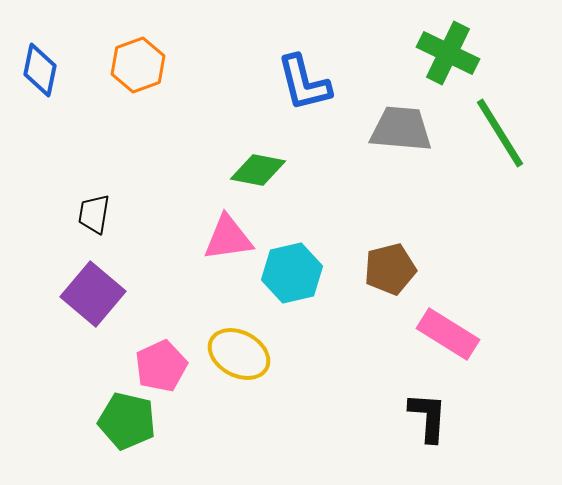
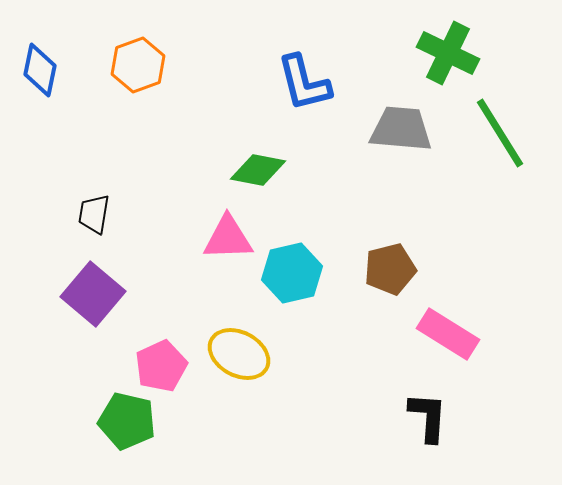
pink triangle: rotated 6 degrees clockwise
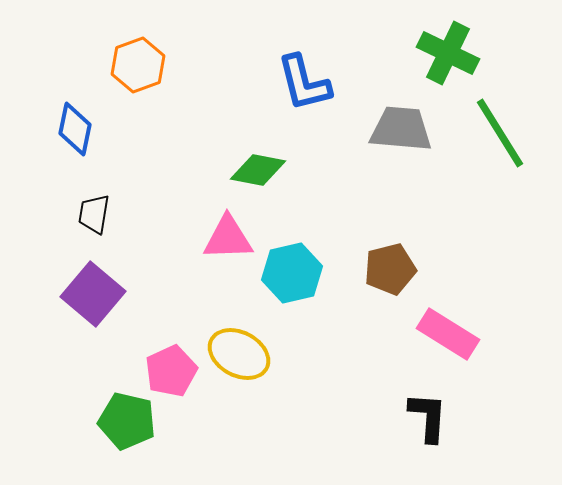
blue diamond: moved 35 px right, 59 px down
pink pentagon: moved 10 px right, 5 px down
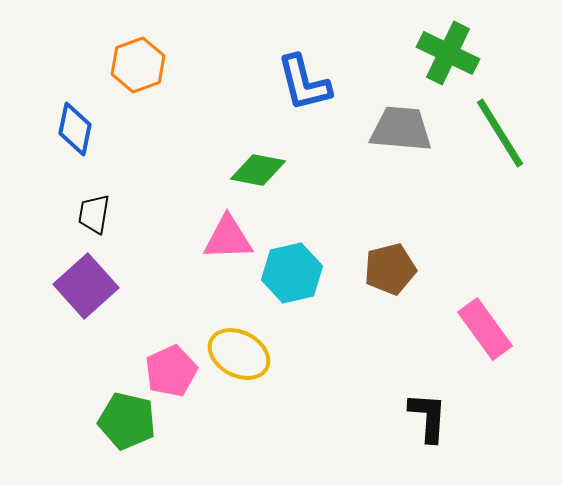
purple square: moved 7 px left, 8 px up; rotated 8 degrees clockwise
pink rectangle: moved 37 px right, 5 px up; rotated 22 degrees clockwise
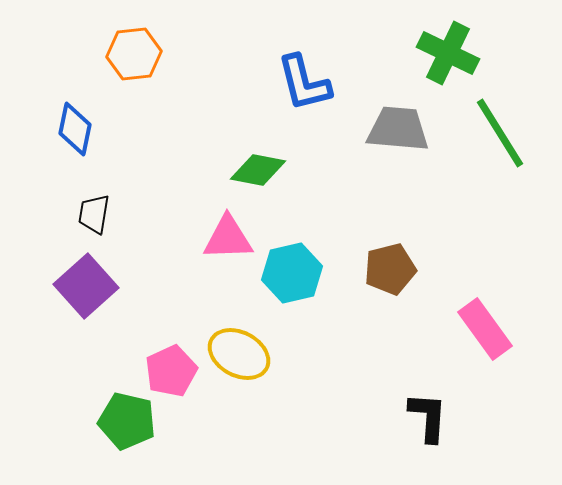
orange hexagon: moved 4 px left, 11 px up; rotated 14 degrees clockwise
gray trapezoid: moved 3 px left
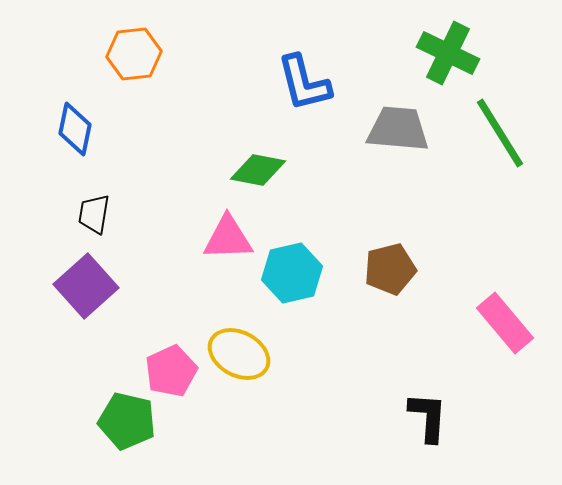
pink rectangle: moved 20 px right, 6 px up; rotated 4 degrees counterclockwise
